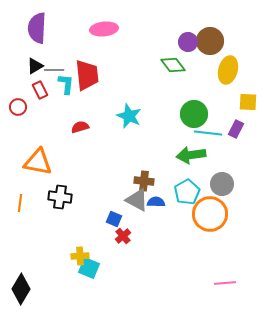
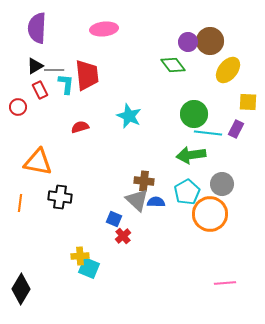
yellow ellipse: rotated 24 degrees clockwise
gray triangle: rotated 15 degrees clockwise
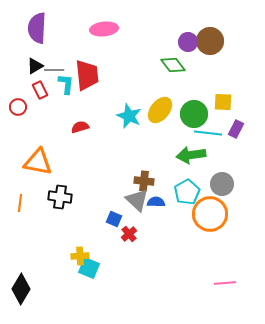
yellow ellipse: moved 68 px left, 40 px down
yellow square: moved 25 px left
red cross: moved 6 px right, 2 px up
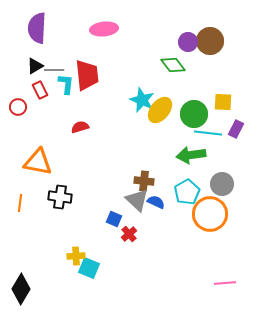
cyan star: moved 13 px right, 16 px up
blue semicircle: rotated 24 degrees clockwise
yellow cross: moved 4 px left
